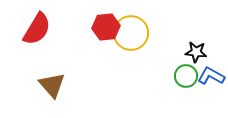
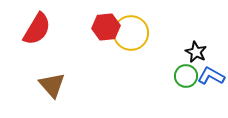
black star: rotated 20 degrees clockwise
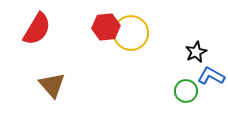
black star: rotated 20 degrees clockwise
green circle: moved 15 px down
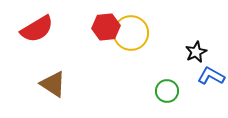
red semicircle: rotated 28 degrees clockwise
brown triangle: moved 1 px right, 1 px up; rotated 16 degrees counterclockwise
green circle: moved 19 px left
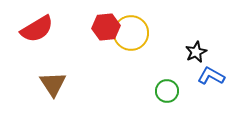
brown triangle: rotated 24 degrees clockwise
